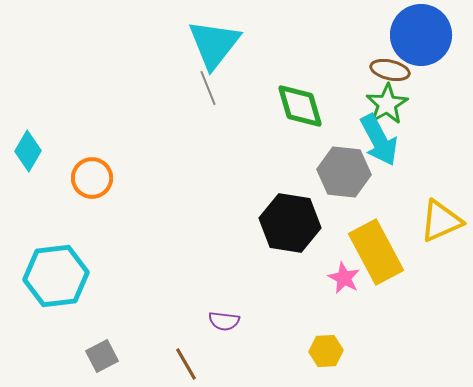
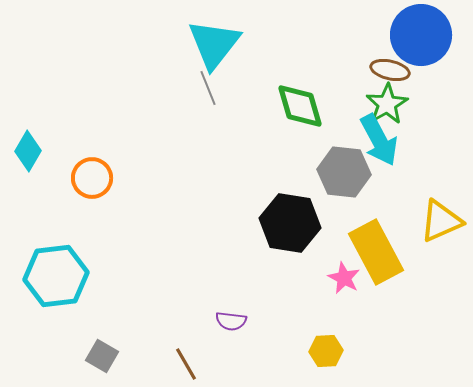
purple semicircle: moved 7 px right
gray square: rotated 32 degrees counterclockwise
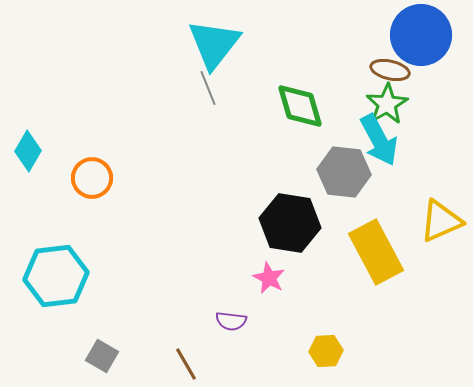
pink star: moved 75 px left
